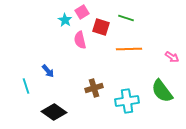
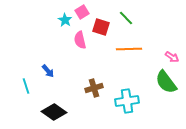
green line: rotated 28 degrees clockwise
green semicircle: moved 4 px right, 9 px up
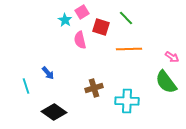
blue arrow: moved 2 px down
cyan cross: rotated 10 degrees clockwise
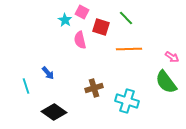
pink square: rotated 32 degrees counterclockwise
cyan cross: rotated 15 degrees clockwise
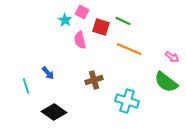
green line: moved 3 px left, 3 px down; rotated 21 degrees counterclockwise
orange line: rotated 25 degrees clockwise
green semicircle: rotated 15 degrees counterclockwise
brown cross: moved 8 px up
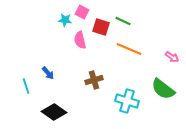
cyan star: rotated 24 degrees counterclockwise
green semicircle: moved 3 px left, 7 px down
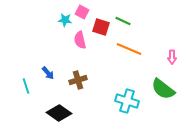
pink arrow: rotated 56 degrees clockwise
brown cross: moved 16 px left
black diamond: moved 5 px right, 1 px down
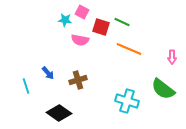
green line: moved 1 px left, 1 px down
pink semicircle: rotated 66 degrees counterclockwise
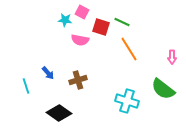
orange line: rotated 35 degrees clockwise
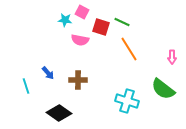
brown cross: rotated 18 degrees clockwise
